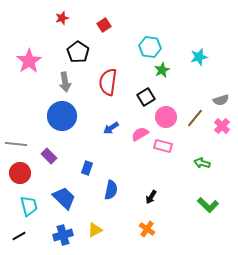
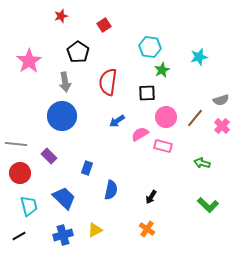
red star: moved 1 px left, 2 px up
black square: moved 1 px right, 4 px up; rotated 30 degrees clockwise
blue arrow: moved 6 px right, 7 px up
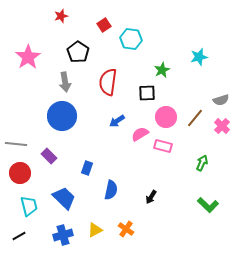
cyan hexagon: moved 19 px left, 8 px up
pink star: moved 1 px left, 4 px up
green arrow: rotated 98 degrees clockwise
orange cross: moved 21 px left
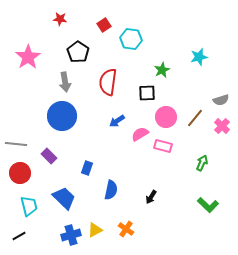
red star: moved 1 px left, 3 px down; rotated 24 degrees clockwise
blue cross: moved 8 px right
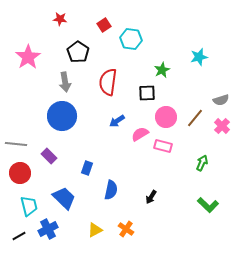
blue cross: moved 23 px left, 6 px up; rotated 12 degrees counterclockwise
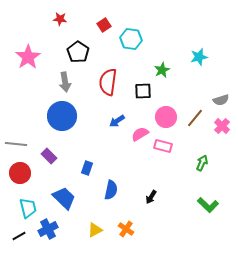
black square: moved 4 px left, 2 px up
cyan trapezoid: moved 1 px left, 2 px down
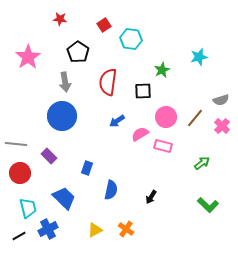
green arrow: rotated 28 degrees clockwise
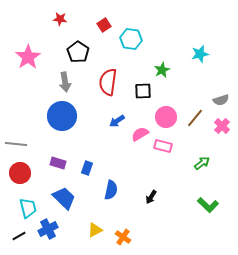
cyan star: moved 1 px right, 3 px up
purple rectangle: moved 9 px right, 7 px down; rotated 28 degrees counterclockwise
orange cross: moved 3 px left, 8 px down
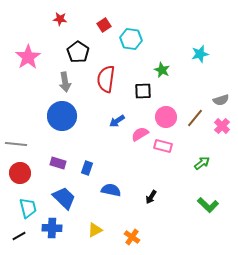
green star: rotated 21 degrees counterclockwise
red semicircle: moved 2 px left, 3 px up
blue semicircle: rotated 90 degrees counterclockwise
blue cross: moved 4 px right, 1 px up; rotated 30 degrees clockwise
orange cross: moved 9 px right
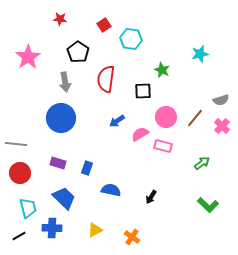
blue circle: moved 1 px left, 2 px down
